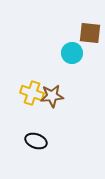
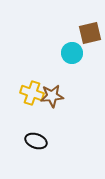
brown square: rotated 20 degrees counterclockwise
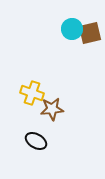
cyan circle: moved 24 px up
brown star: moved 13 px down
black ellipse: rotated 10 degrees clockwise
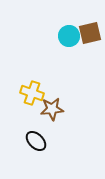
cyan circle: moved 3 px left, 7 px down
black ellipse: rotated 15 degrees clockwise
